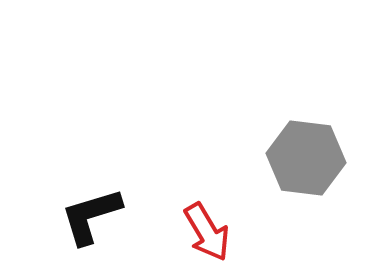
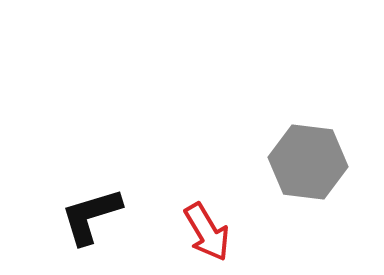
gray hexagon: moved 2 px right, 4 px down
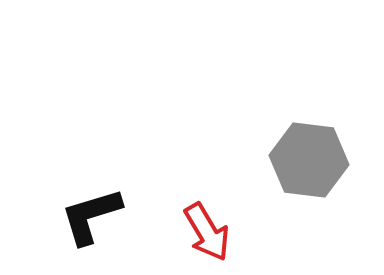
gray hexagon: moved 1 px right, 2 px up
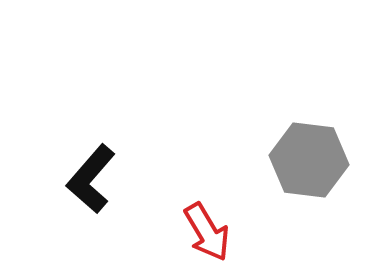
black L-shape: moved 37 px up; rotated 32 degrees counterclockwise
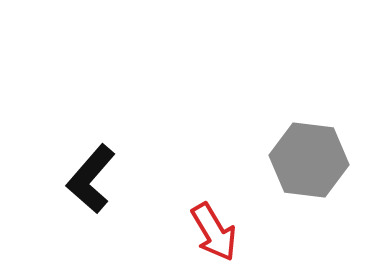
red arrow: moved 7 px right
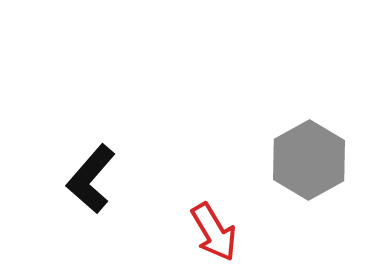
gray hexagon: rotated 24 degrees clockwise
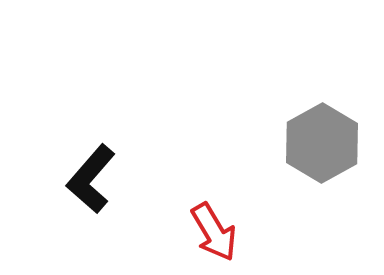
gray hexagon: moved 13 px right, 17 px up
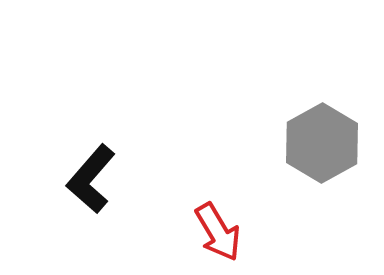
red arrow: moved 4 px right
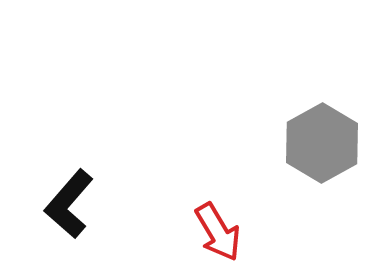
black L-shape: moved 22 px left, 25 px down
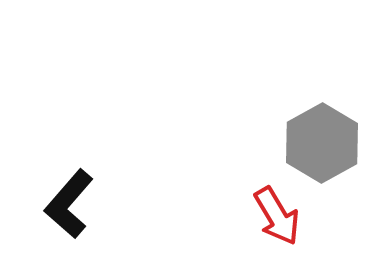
red arrow: moved 59 px right, 16 px up
